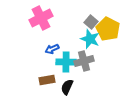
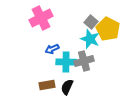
brown rectangle: moved 5 px down
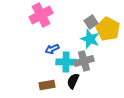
pink cross: moved 3 px up
gray square: rotated 16 degrees clockwise
black semicircle: moved 6 px right, 6 px up
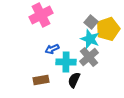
gray square: rotated 16 degrees counterclockwise
yellow pentagon: rotated 25 degrees clockwise
gray cross: moved 5 px right, 4 px up; rotated 24 degrees counterclockwise
black semicircle: moved 1 px right, 1 px up
brown rectangle: moved 6 px left, 5 px up
